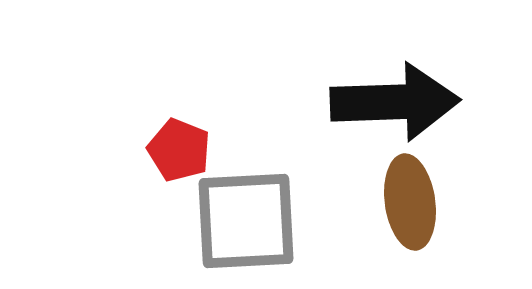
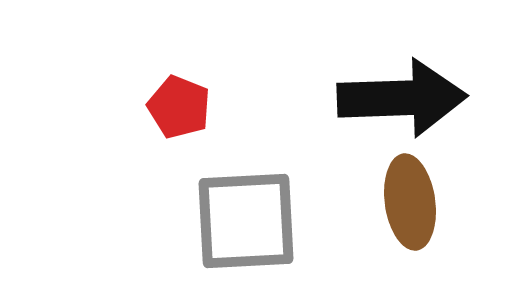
black arrow: moved 7 px right, 4 px up
red pentagon: moved 43 px up
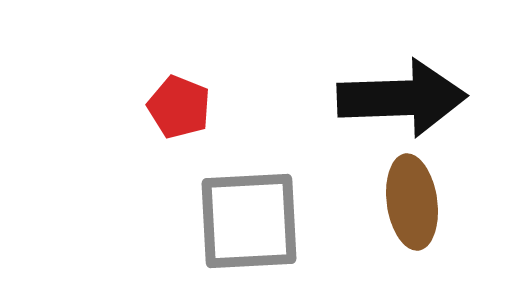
brown ellipse: moved 2 px right
gray square: moved 3 px right
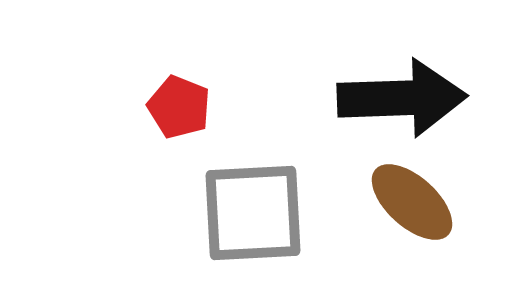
brown ellipse: rotated 40 degrees counterclockwise
gray square: moved 4 px right, 8 px up
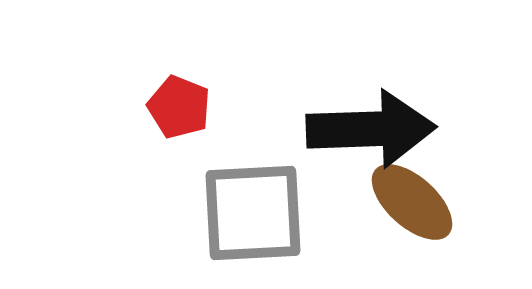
black arrow: moved 31 px left, 31 px down
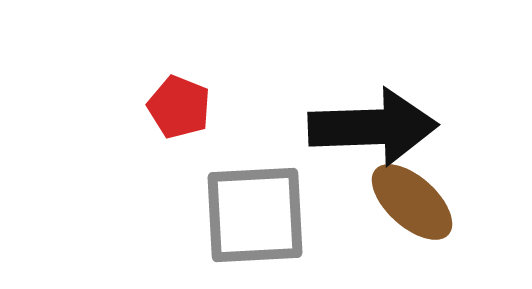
black arrow: moved 2 px right, 2 px up
gray square: moved 2 px right, 2 px down
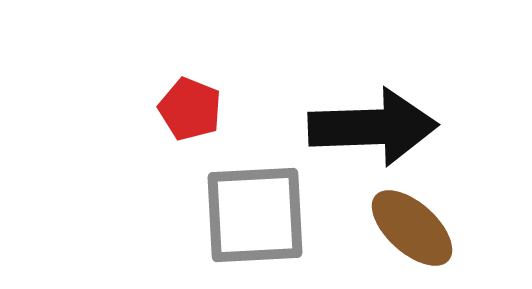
red pentagon: moved 11 px right, 2 px down
brown ellipse: moved 26 px down
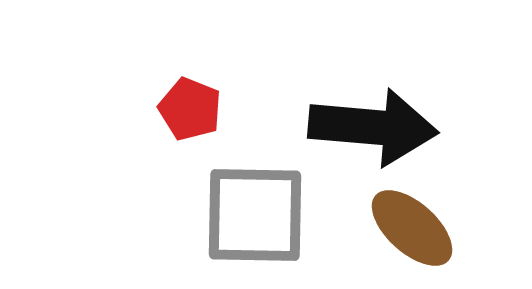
black arrow: rotated 7 degrees clockwise
gray square: rotated 4 degrees clockwise
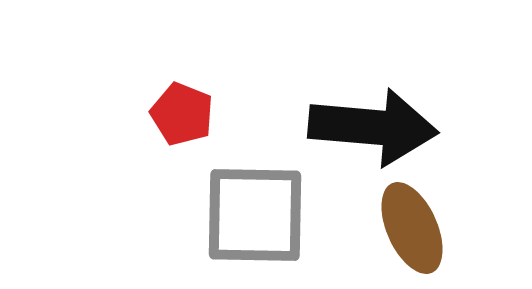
red pentagon: moved 8 px left, 5 px down
brown ellipse: rotated 24 degrees clockwise
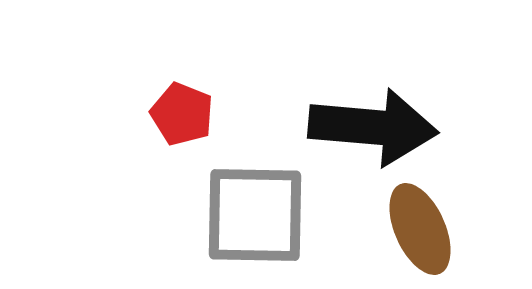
brown ellipse: moved 8 px right, 1 px down
